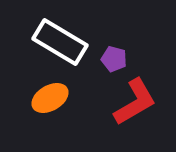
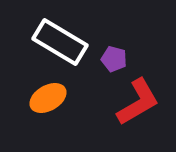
orange ellipse: moved 2 px left
red L-shape: moved 3 px right
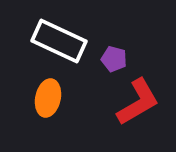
white rectangle: moved 1 px left, 1 px up; rotated 6 degrees counterclockwise
orange ellipse: rotated 48 degrees counterclockwise
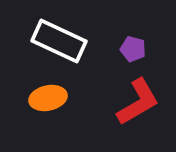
purple pentagon: moved 19 px right, 10 px up
orange ellipse: rotated 66 degrees clockwise
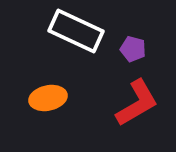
white rectangle: moved 17 px right, 10 px up
red L-shape: moved 1 px left, 1 px down
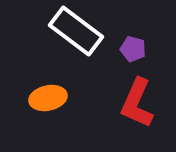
white rectangle: rotated 12 degrees clockwise
red L-shape: rotated 144 degrees clockwise
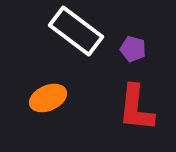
orange ellipse: rotated 12 degrees counterclockwise
red L-shape: moved 1 px left, 5 px down; rotated 18 degrees counterclockwise
